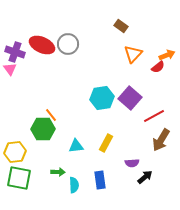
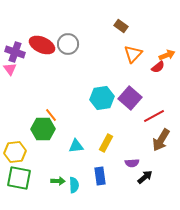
green arrow: moved 9 px down
blue rectangle: moved 4 px up
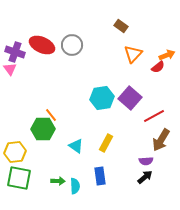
gray circle: moved 4 px right, 1 px down
cyan triangle: rotated 42 degrees clockwise
purple semicircle: moved 14 px right, 2 px up
cyan semicircle: moved 1 px right, 1 px down
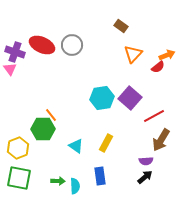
yellow hexagon: moved 3 px right, 4 px up; rotated 15 degrees counterclockwise
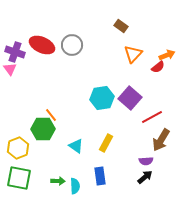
red line: moved 2 px left, 1 px down
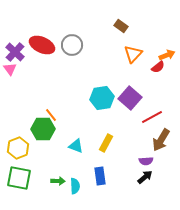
purple cross: rotated 24 degrees clockwise
cyan triangle: rotated 14 degrees counterclockwise
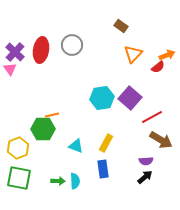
red ellipse: moved 1 px left, 5 px down; rotated 75 degrees clockwise
orange line: moved 1 px right; rotated 64 degrees counterclockwise
brown arrow: rotated 90 degrees counterclockwise
blue rectangle: moved 3 px right, 7 px up
cyan semicircle: moved 5 px up
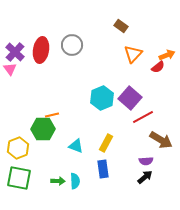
cyan hexagon: rotated 15 degrees counterclockwise
red line: moved 9 px left
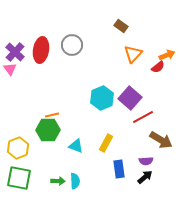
green hexagon: moved 5 px right, 1 px down
blue rectangle: moved 16 px right
